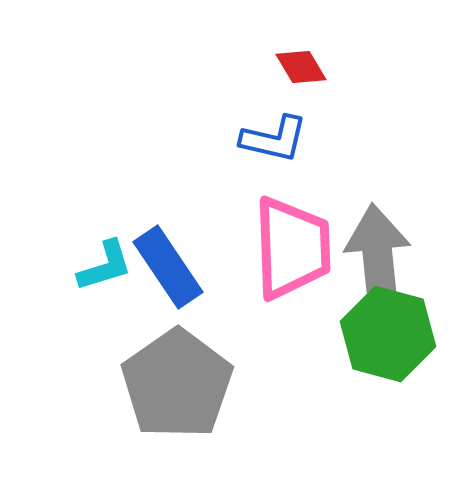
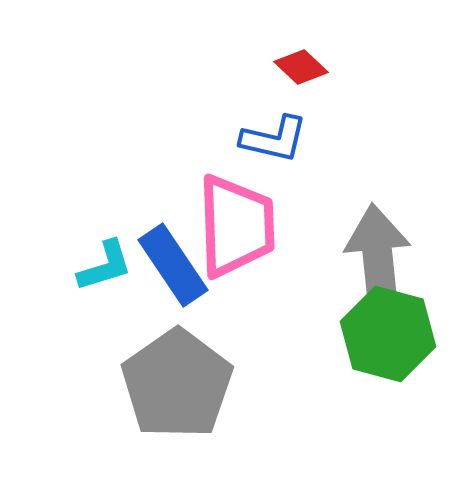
red diamond: rotated 16 degrees counterclockwise
pink trapezoid: moved 56 px left, 22 px up
blue rectangle: moved 5 px right, 2 px up
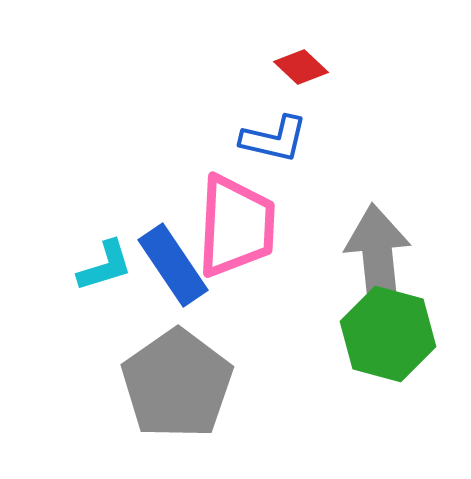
pink trapezoid: rotated 5 degrees clockwise
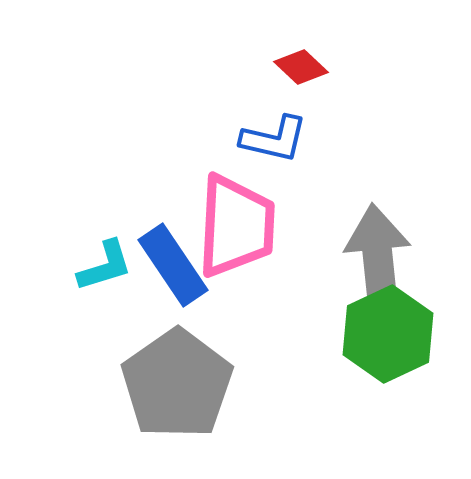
green hexagon: rotated 20 degrees clockwise
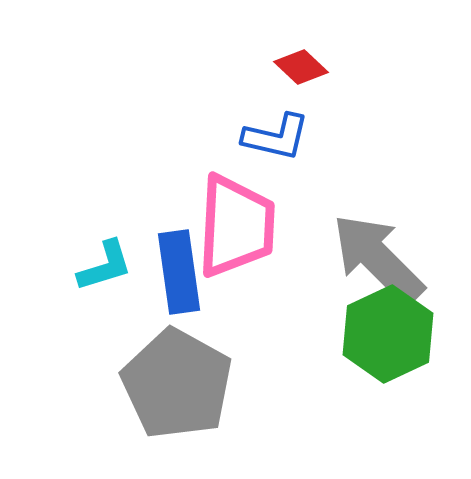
blue L-shape: moved 2 px right, 2 px up
gray arrow: rotated 39 degrees counterclockwise
blue rectangle: moved 6 px right, 7 px down; rotated 26 degrees clockwise
gray pentagon: rotated 8 degrees counterclockwise
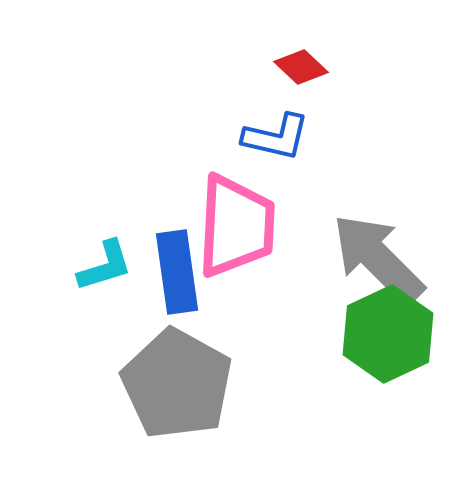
blue rectangle: moved 2 px left
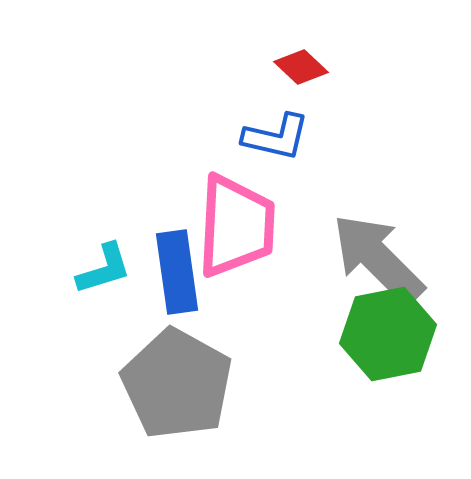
cyan L-shape: moved 1 px left, 3 px down
green hexagon: rotated 14 degrees clockwise
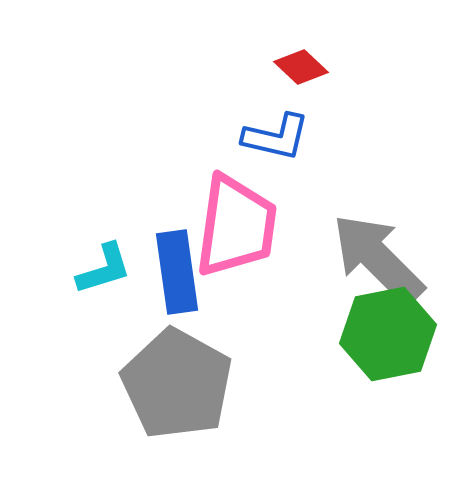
pink trapezoid: rotated 5 degrees clockwise
